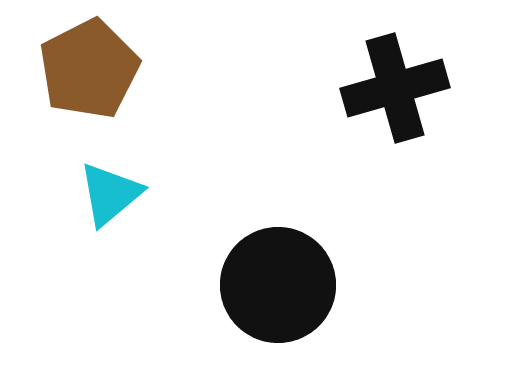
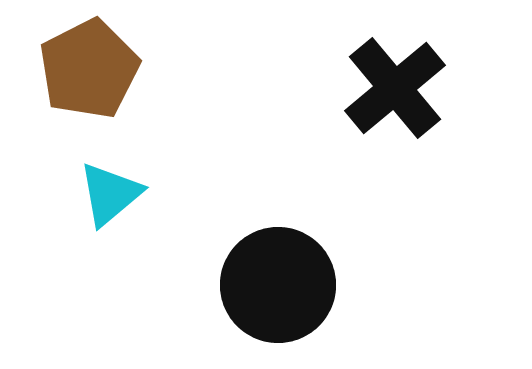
black cross: rotated 24 degrees counterclockwise
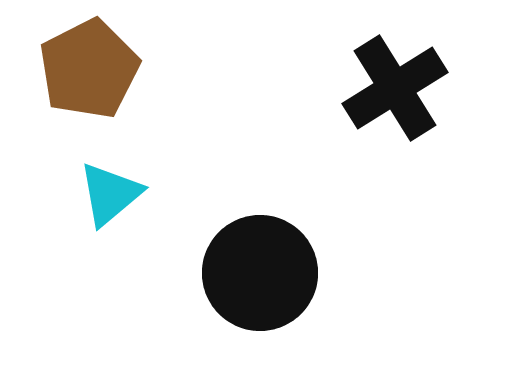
black cross: rotated 8 degrees clockwise
black circle: moved 18 px left, 12 px up
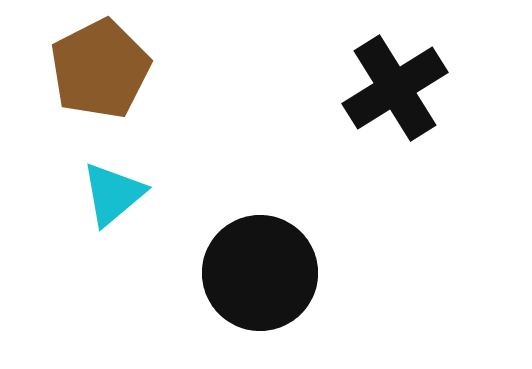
brown pentagon: moved 11 px right
cyan triangle: moved 3 px right
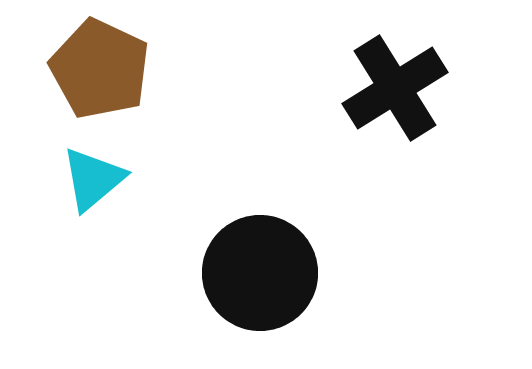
brown pentagon: rotated 20 degrees counterclockwise
cyan triangle: moved 20 px left, 15 px up
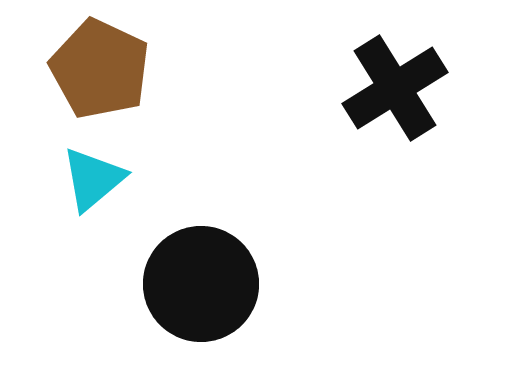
black circle: moved 59 px left, 11 px down
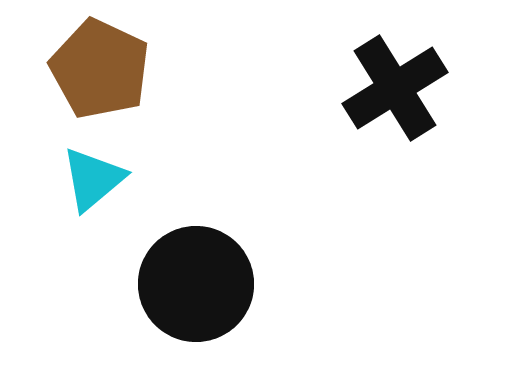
black circle: moved 5 px left
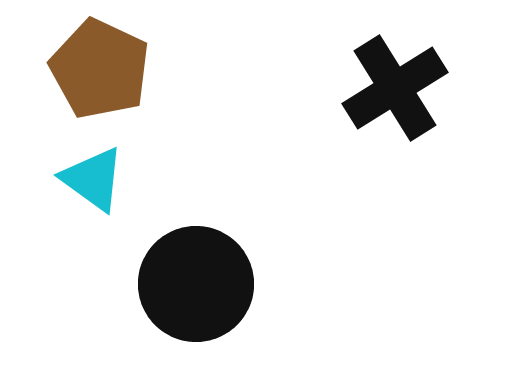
cyan triangle: rotated 44 degrees counterclockwise
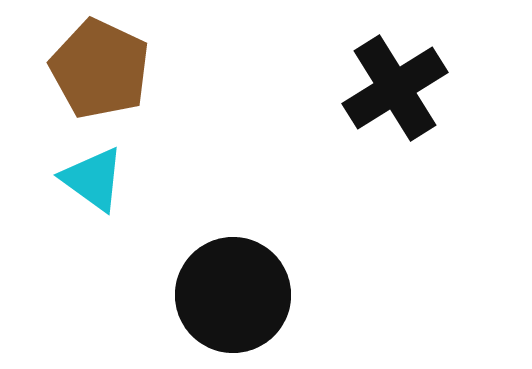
black circle: moved 37 px right, 11 px down
